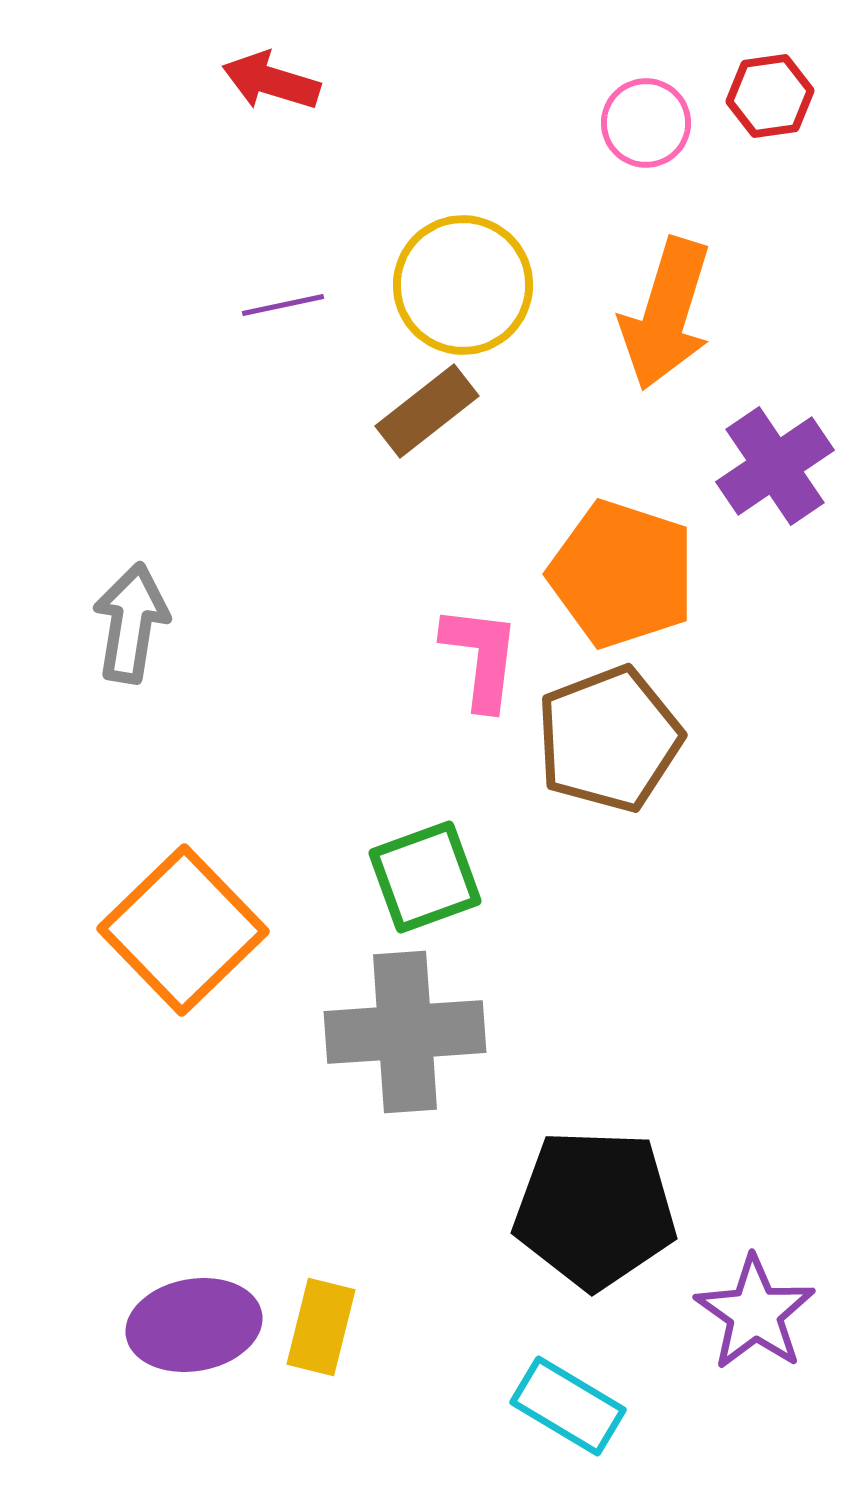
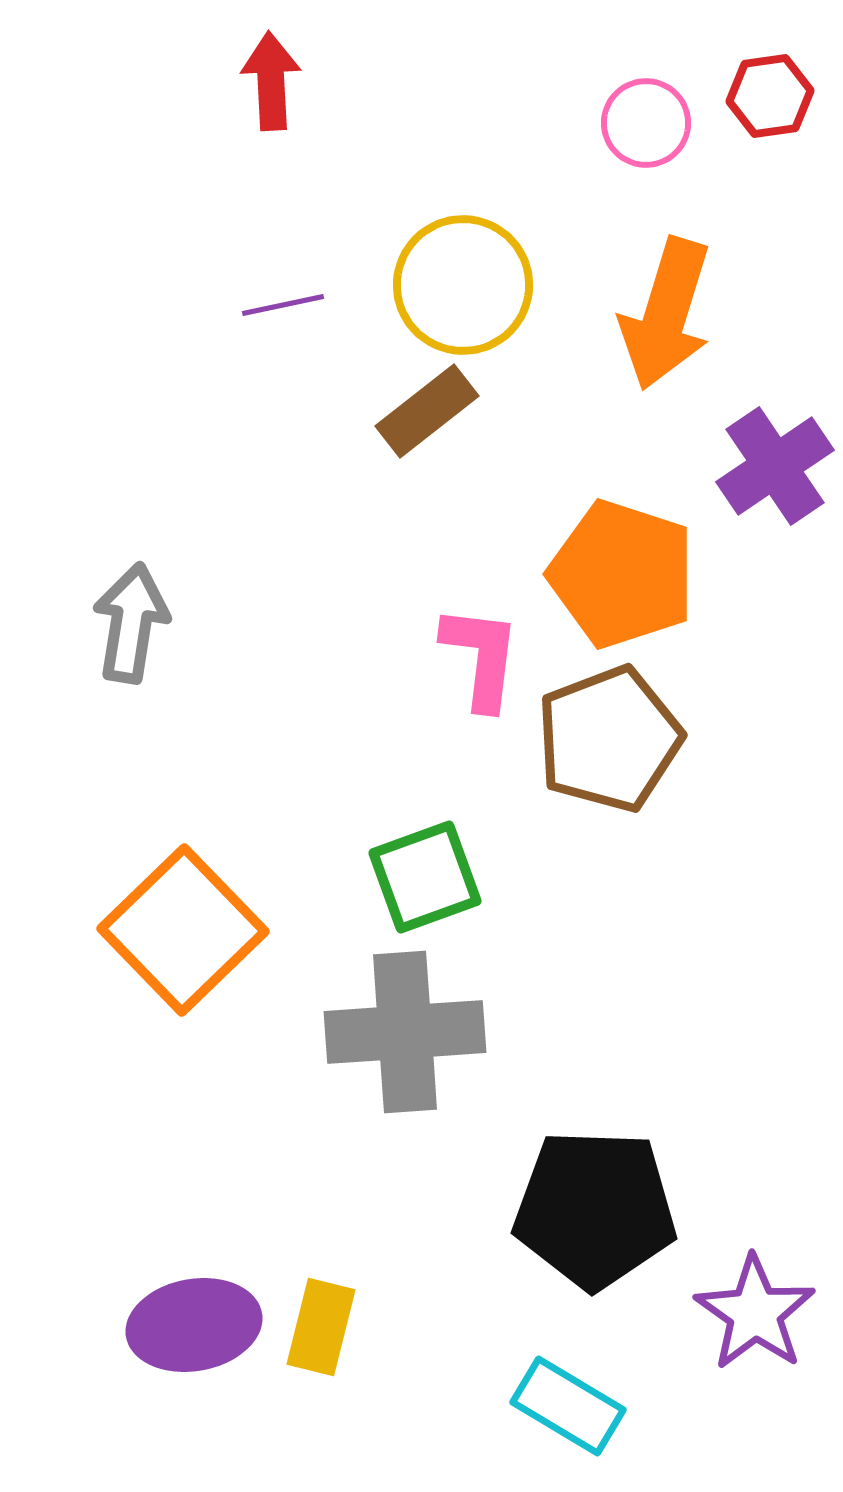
red arrow: rotated 70 degrees clockwise
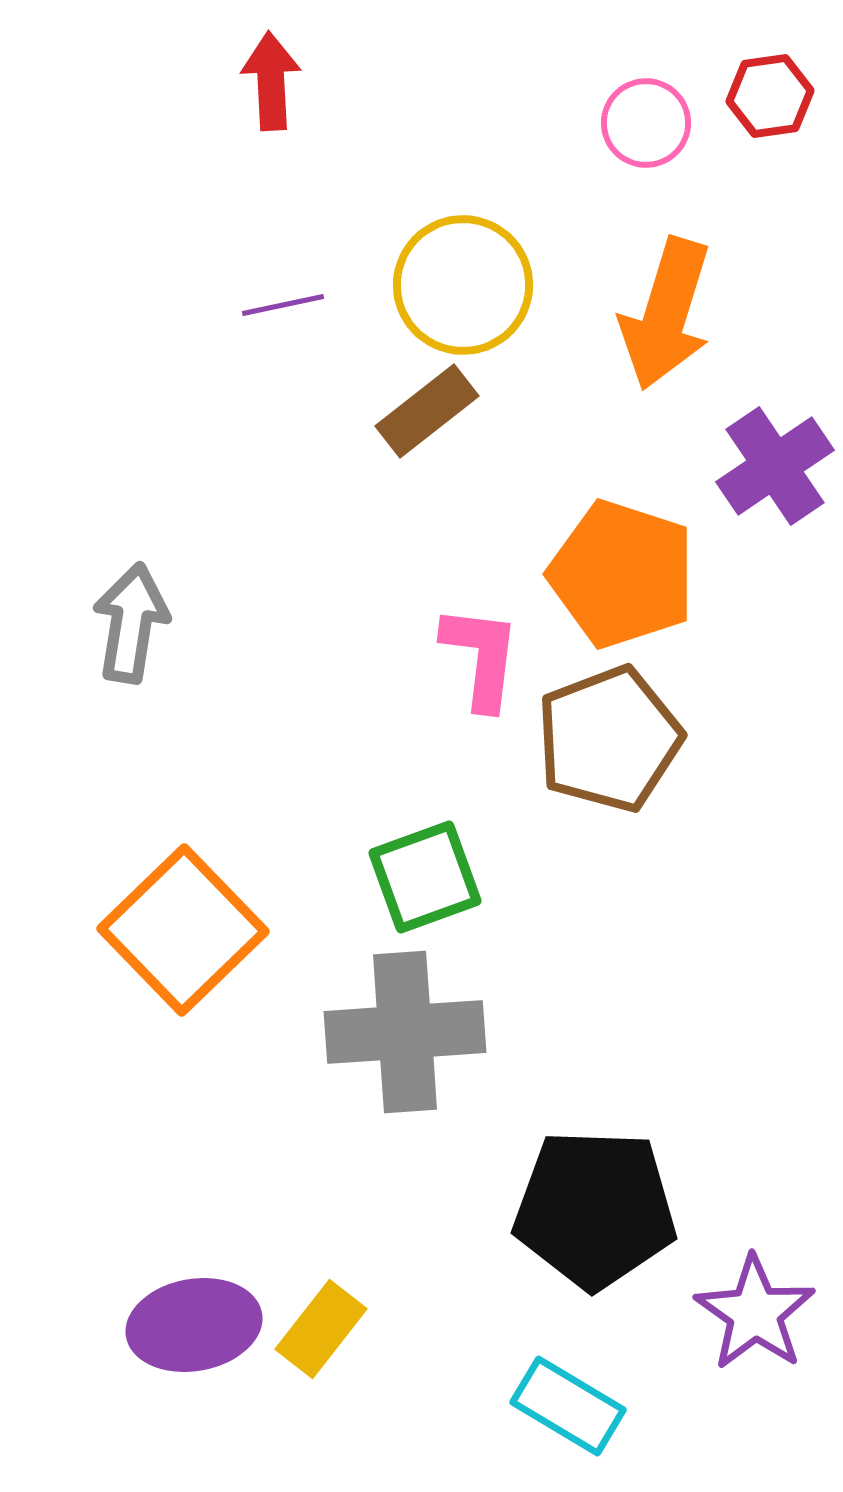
yellow rectangle: moved 2 px down; rotated 24 degrees clockwise
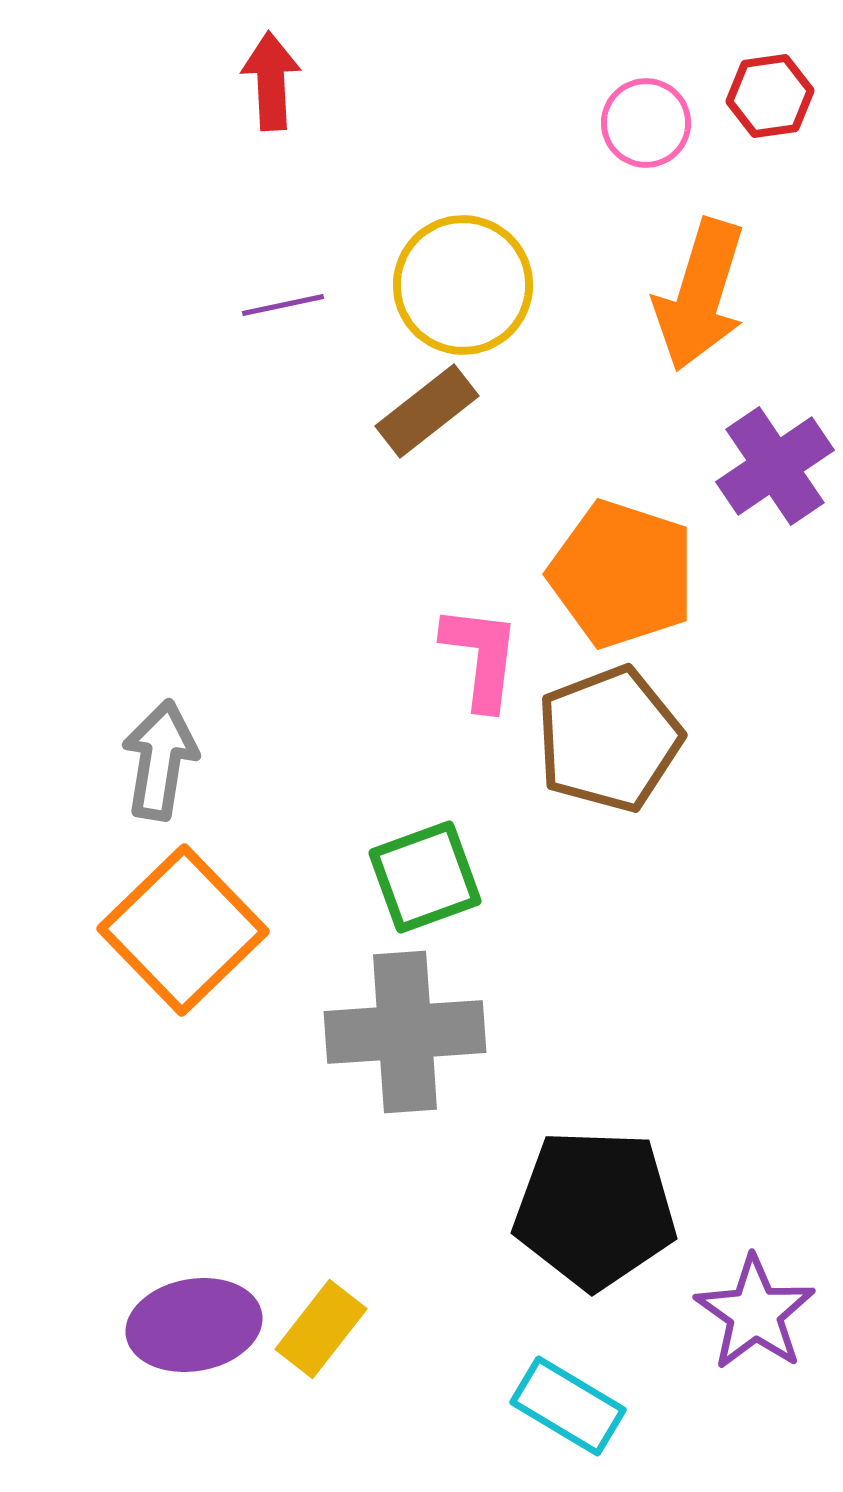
orange arrow: moved 34 px right, 19 px up
gray arrow: moved 29 px right, 137 px down
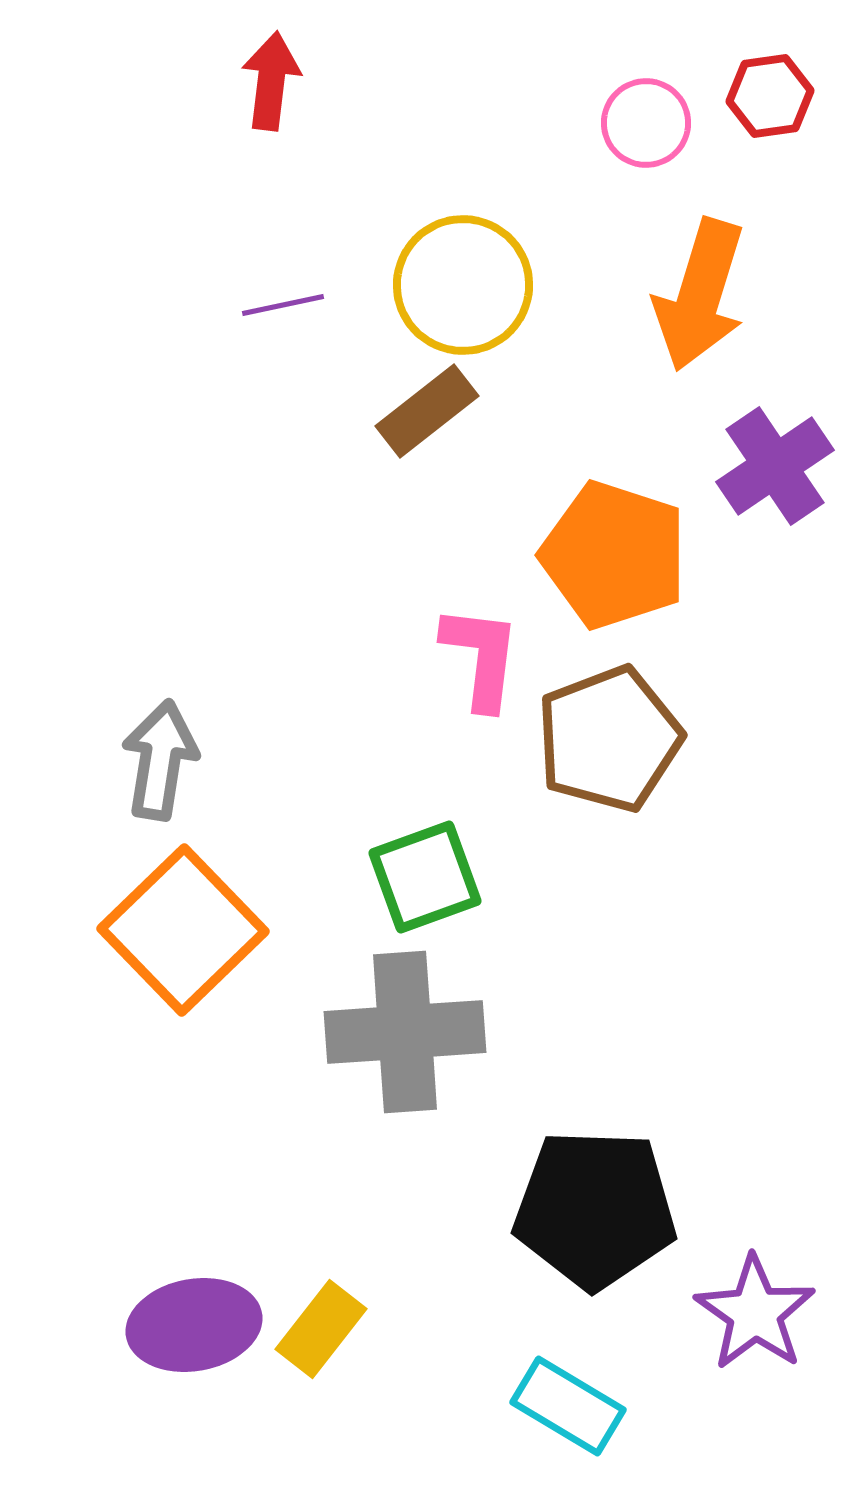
red arrow: rotated 10 degrees clockwise
orange pentagon: moved 8 px left, 19 px up
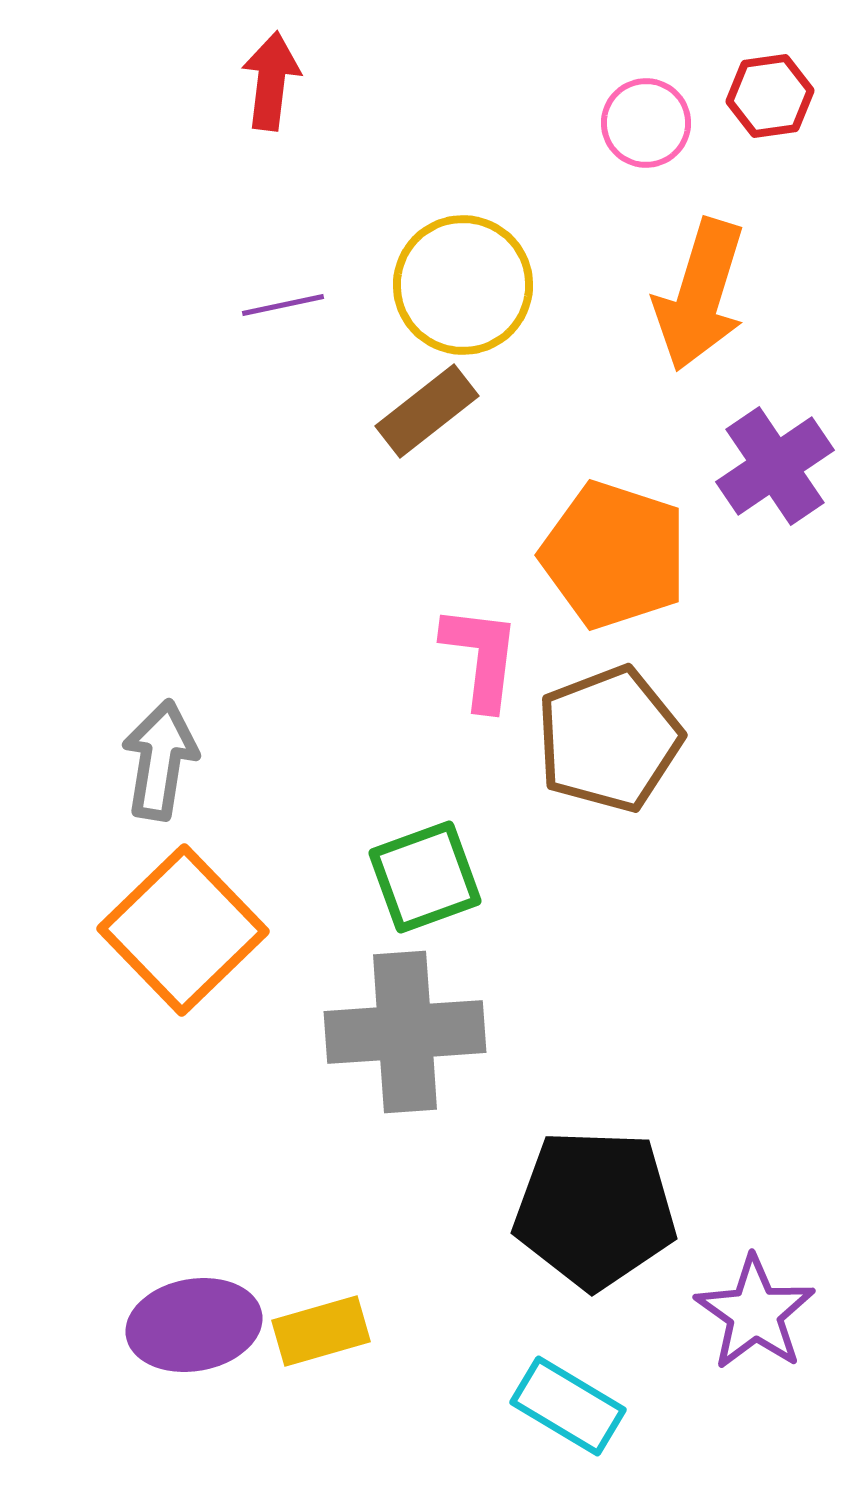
yellow rectangle: moved 2 px down; rotated 36 degrees clockwise
